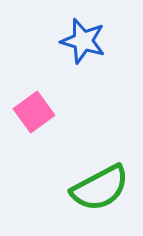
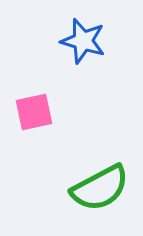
pink square: rotated 24 degrees clockwise
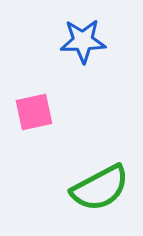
blue star: rotated 18 degrees counterclockwise
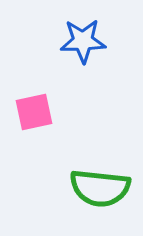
green semicircle: rotated 34 degrees clockwise
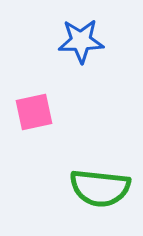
blue star: moved 2 px left
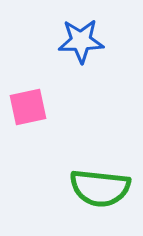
pink square: moved 6 px left, 5 px up
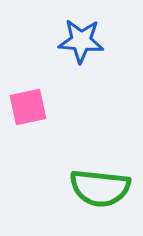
blue star: rotated 6 degrees clockwise
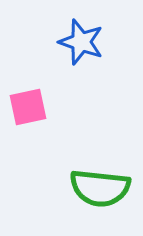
blue star: moved 1 px down; rotated 15 degrees clockwise
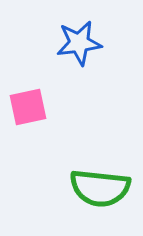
blue star: moved 2 px left, 1 px down; rotated 27 degrees counterclockwise
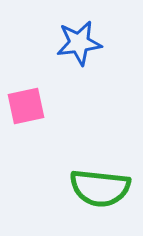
pink square: moved 2 px left, 1 px up
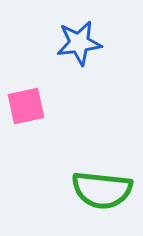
green semicircle: moved 2 px right, 2 px down
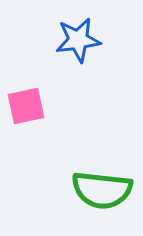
blue star: moved 1 px left, 3 px up
